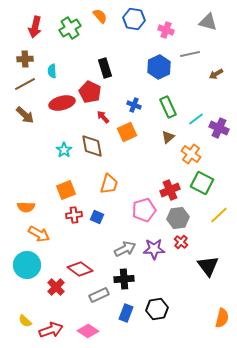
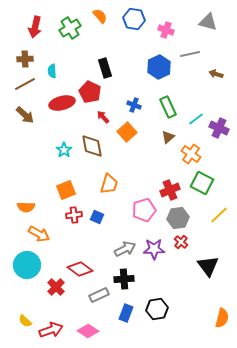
brown arrow at (216, 74): rotated 48 degrees clockwise
orange square at (127, 132): rotated 18 degrees counterclockwise
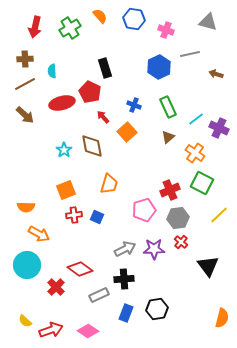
orange cross at (191, 154): moved 4 px right, 1 px up
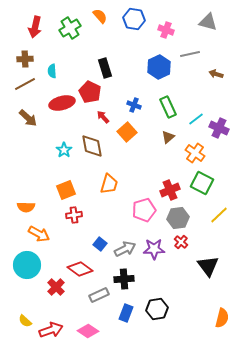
brown arrow at (25, 115): moved 3 px right, 3 px down
blue square at (97, 217): moved 3 px right, 27 px down; rotated 16 degrees clockwise
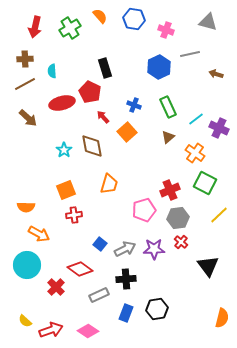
green square at (202, 183): moved 3 px right
black cross at (124, 279): moved 2 px right
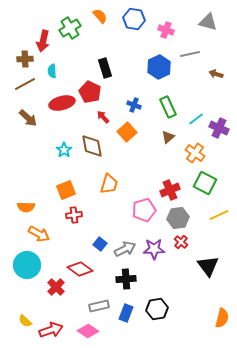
red arrow at (35, 27): moved 8 px right, 14 px down
yellow line at (219, 215): rotated 18 degrees clockwise
gray rectangle at (99, 295): moved 11 px down; rotated 12 degrees clockwise
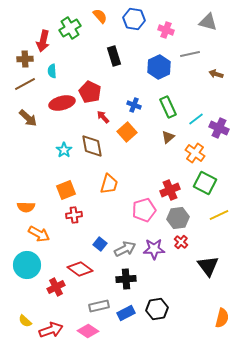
black rectangle at (105, 68): moved 9 px right, 12 px up
red cross at (56, 287): rotated 18 degrees clockwise
blue rectangle at (126, 313): rotated 42 degrees clockwise
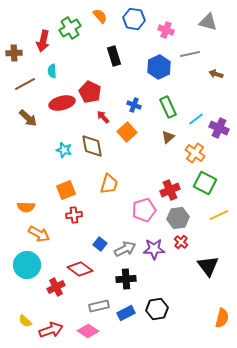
brown cross at (25, 59): moved 11 px left, 6 px up
cyan star at (64, 150): rotated 21 degrees counterclockwise
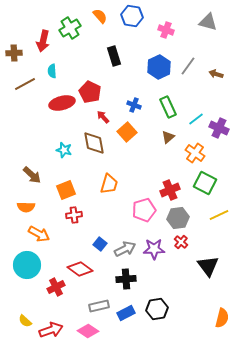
blue hexagon at (134, 19): moved 2 px left, 3 px up
gray line at (190, 54): moved 2 px left, 12 px down; rotated 42 degrees counterclockwise
brown arrow at (28, 118): moved 4 px right, 57 px down
brown diamond at (92, 146): moved 2 px right, 3 px up
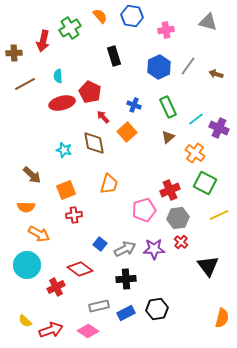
pink cross at (166, 30): rotated 28 degrees counterclockwise
cyan semicircle at (52, 71): moved 6 px right, 5 px down
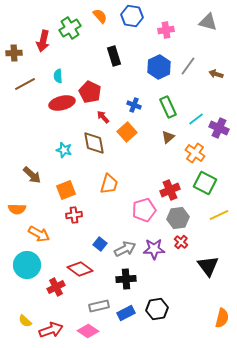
orange semicircle at (26, 207): moved 9 px left, 2 px down
